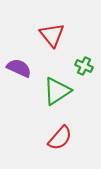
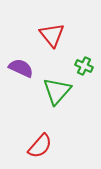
purple semicircle: moved 2 px right
green triangle: rotated 16 degrees counterclockwise
red semicircle: moved 20 px left, 8 px down
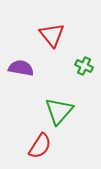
purple semicircle: rotated 15 degrees counterclockwise
green triangle: moved 2 px right, 20 px down
red semicircle: rotated 8 degrees counterclockwise
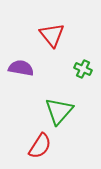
green cross: moved 1 px left, 3 px down
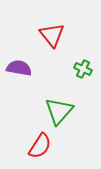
purple semicircle: moved 2 px left
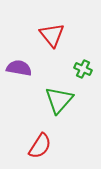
green triangle: moved 11 px up
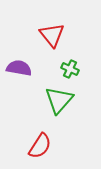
green cross: moved 13 px left
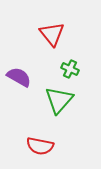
red triangle: moved 1 px up
purple semicircle: moved 9 px down; rotated 20 degrees clockwise
red semicircle: rotated 68 degrees clockwise
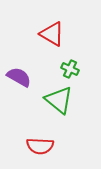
red triangle: rotated 20 degrees counterclockwise
green triangle: rotated 32 degrees counterclockwise
red semicircle: rotated 8 degrees counterclockwise
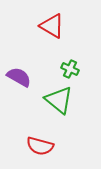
red triangle: moved 8 px up
red semicircle: rotated 12 degrees clockwise
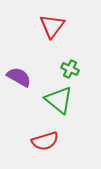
red triangle: rotated 36 degrees clockwise
red semicircle: moved 5 px right, 5 px up; rotated 32 degrees counterclockwise
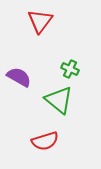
red triangle: moved 12 px left, 5 px up
